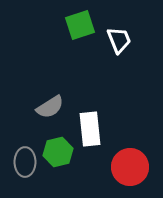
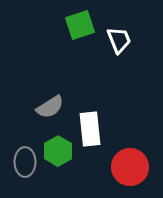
green hexagon: moved 1 px up; rotated 16 degrees counterclockwise
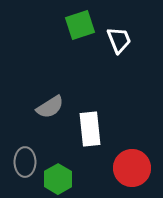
green hexagon: moved 28 px down
red circle: moved 2 px right, 1 px down
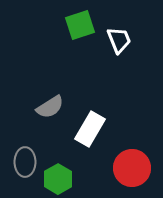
white rectangle: rotated 36 degrees clockwise
